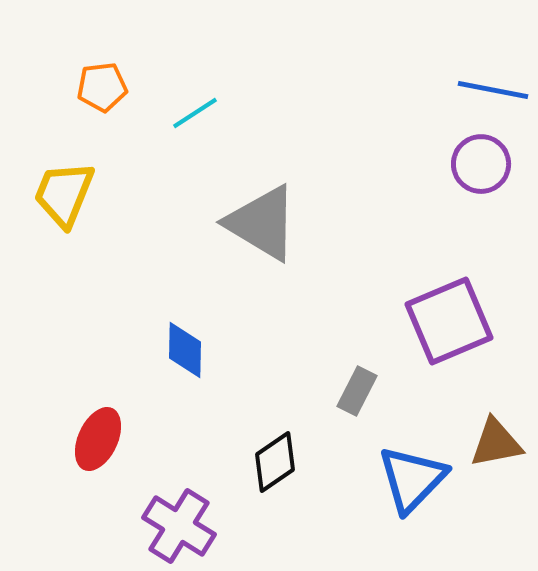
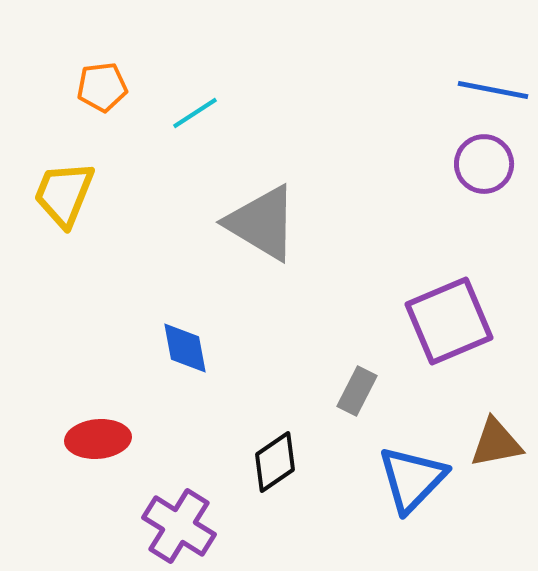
purple circle: moved 3 px right
blue diamond: moved 2 px up; rotated 12 degrees counterclockwise
red ellipse: rotated 60 degrees clockwise
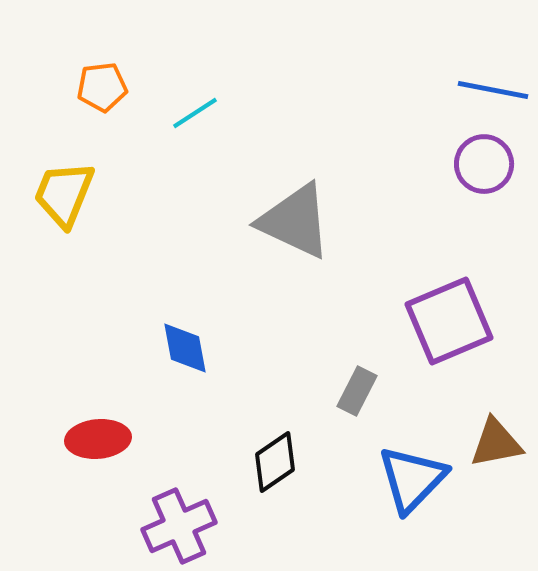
gray triangle: moved 33 px right, 2 px up; rotated 6 degrees counterclockwise
purple cross: rotated 34 degrees clockwise
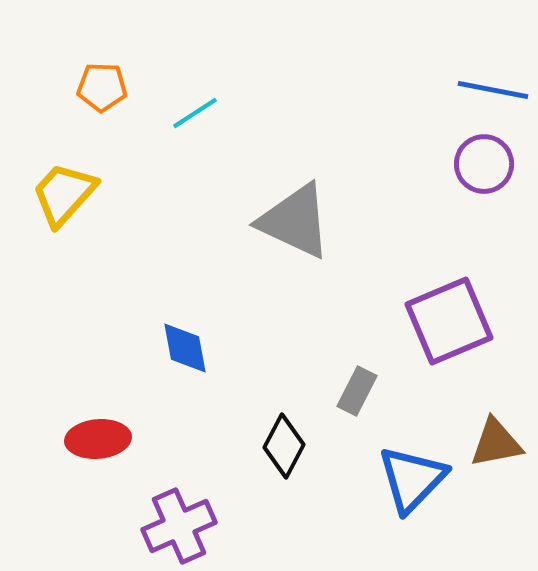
orange pentagon: rotated 9 degrees clockwise
yellow trapezoid: rotated 20 degrees clockwise
black diamond: moved 9 px right, 16 px up; rotated 28 degrees counterclockwise
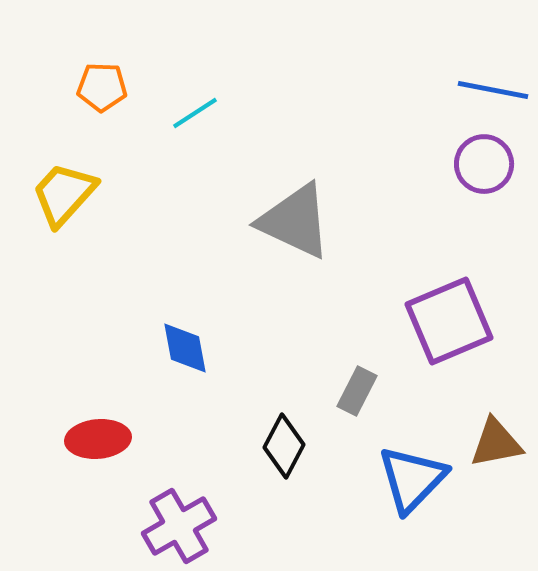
purple cross: rotated 6 degrees counterclockwise
